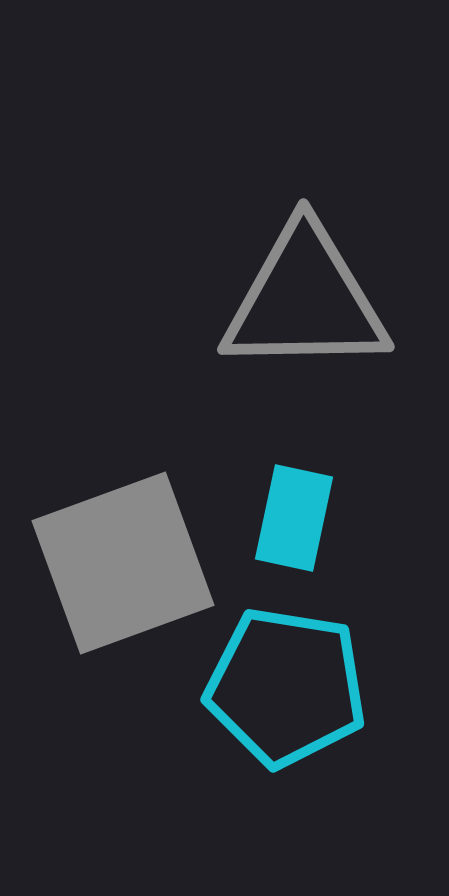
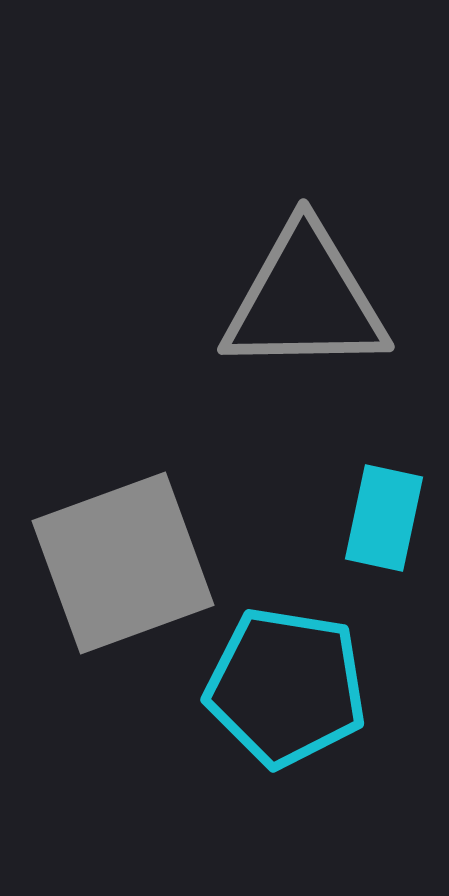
cyan rectangle: moved 90 px right
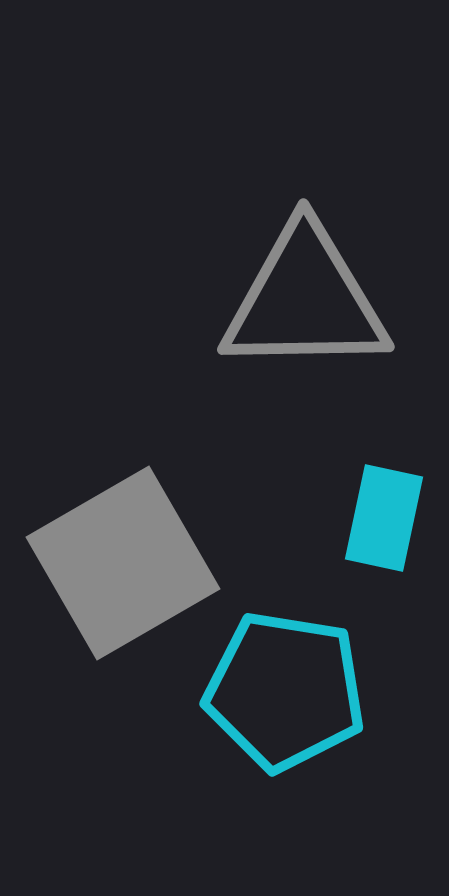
gray square: rotated 10 degrees counterclockwise
cyan pentagon: moved 1 px left, 4 px down
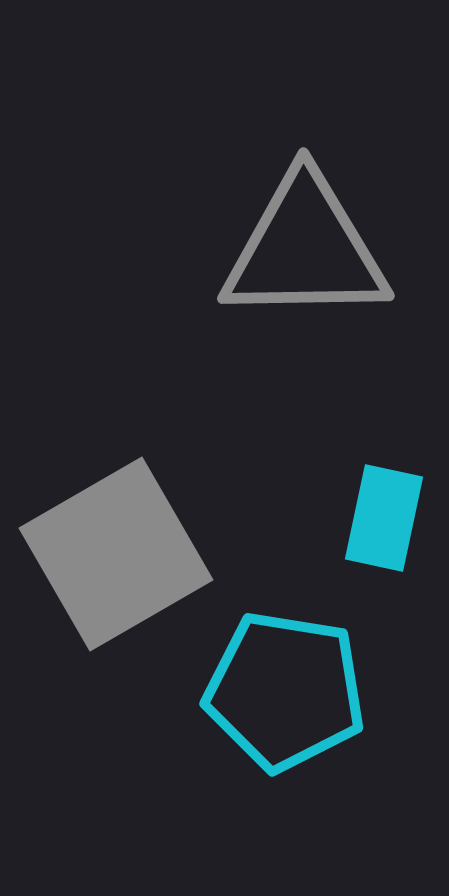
gray triangle: moved 51 px up
gray square: moved 7 px left, 9 px up
